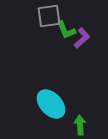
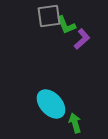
green L-shape: moved 5 px up
purple L-shape: moved 1 px down
green arrow: moved 5 px left, 2 px up; rotated 12 degrees counterclockwise
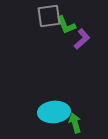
cyan ellipse: moved 3 px right, 8 px down; rotated 52 degrees counterclockwise
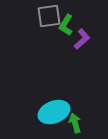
green L-shape: rotated 55 degrees clockwise
cyan ellipse: rotated 16 degrees counterclockwise
